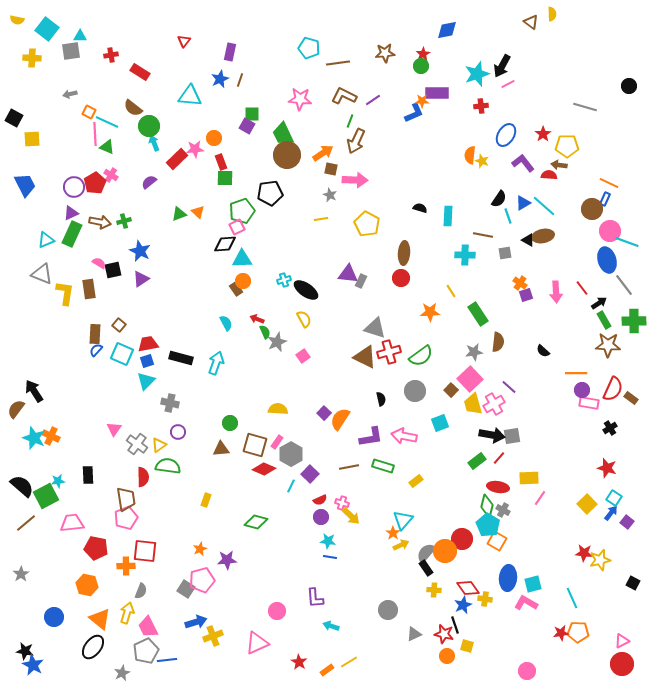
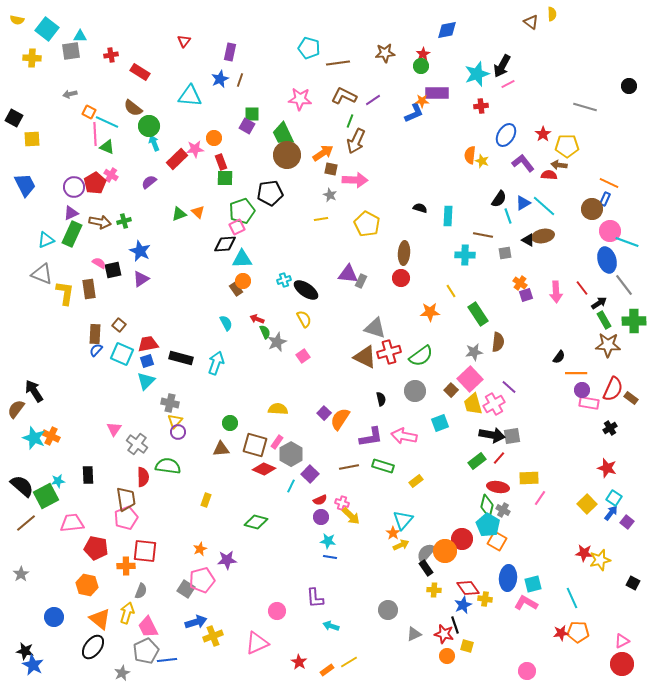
black semicircle at (543, 351): moved 16 px right, 6 px down; rotated 96 degrees counterclockwise
yellow triangle at (159, 445): moved 16 px right, 24 px up; rotated 14 degrees counterclockwise
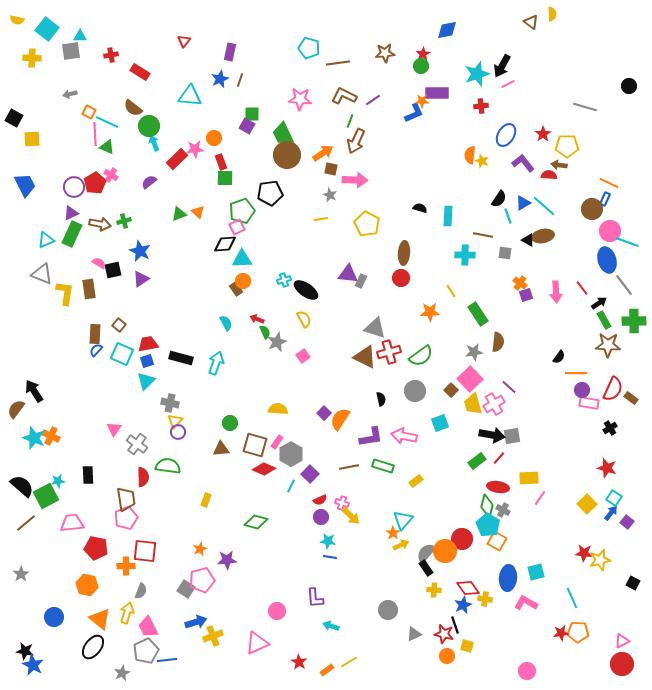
brown arrow at (100, 222): moved 2 px down
gray square at (505, 253): rotated 16 degrees clockwise
cyan square at (533, 584): moved 3 px right, 12 px up
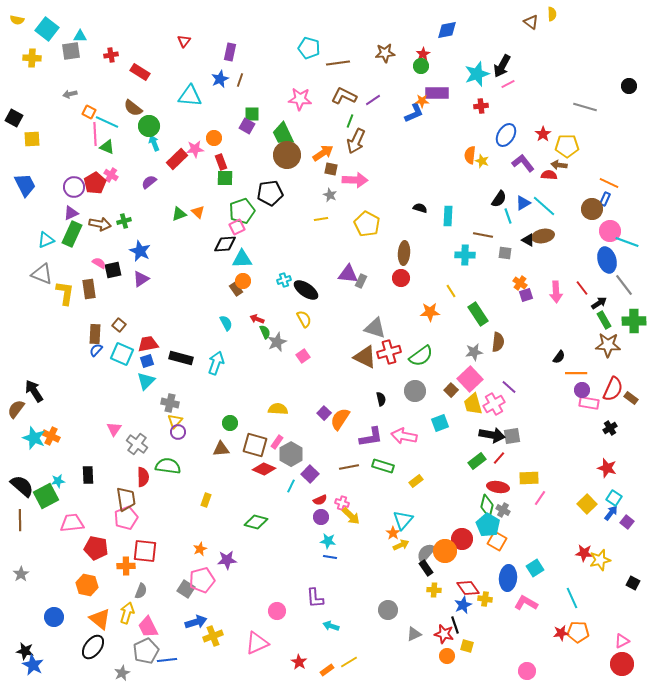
brown line at (26, 523): moved 6 px left, 3 px up; rotated 50 degrees counterclockwise
cyan square at (536, 572): moved 1 px left, 4 px up; rotated 18 degrees counterclockwise
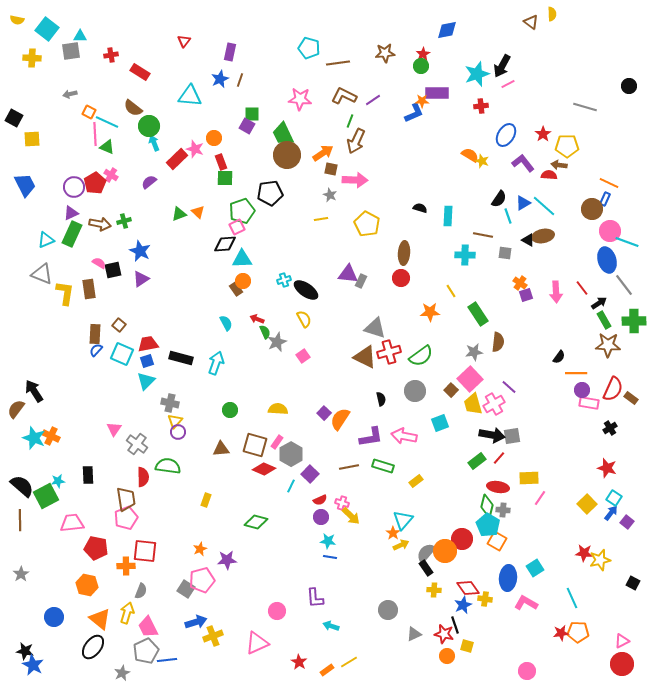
pink star at (195, 149): rotated 24 degrees clockwise
orange semicircle at (470, 155): rotated 114 degrees clockwise
green circle at (230, 423): moved 13 px up
gray cross at (503, 510): rotated 24 degrees counterclockwise
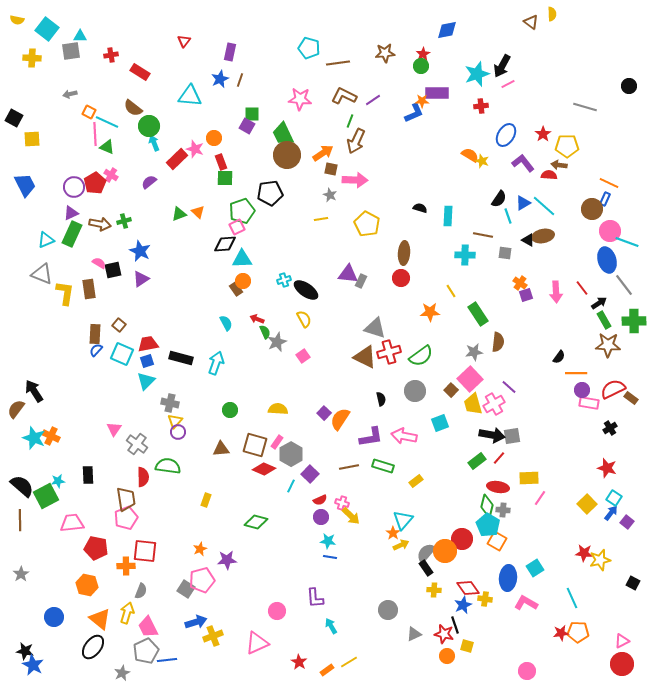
red semicircle at (613, 389): rotated 140 degrees counterclockwise
cyan arrow at (331, 626): rotated 42 degrees clockwise
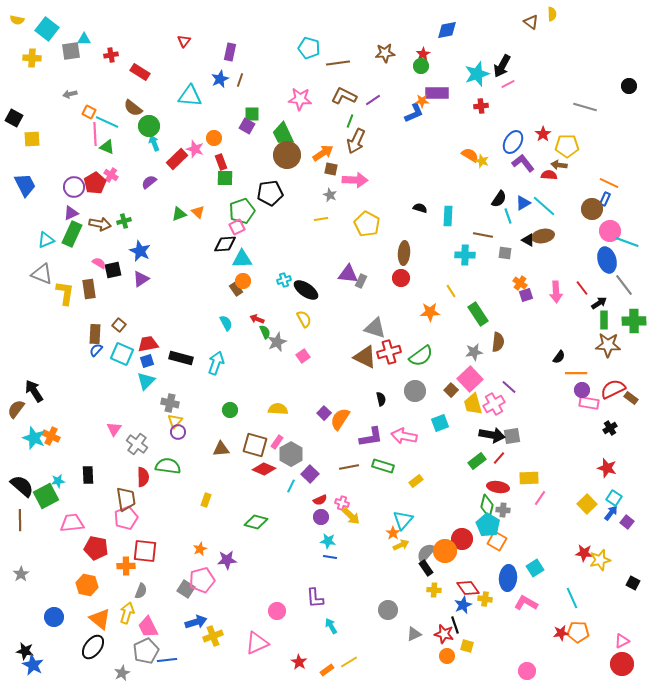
cyan triangle at (80, 36): moved 4 px right, 3 px down
blue ellipse at (506, 135): moved 7 px right, 7 px down
green rectangle at (604, 320): rotated 30 degrees clockwise
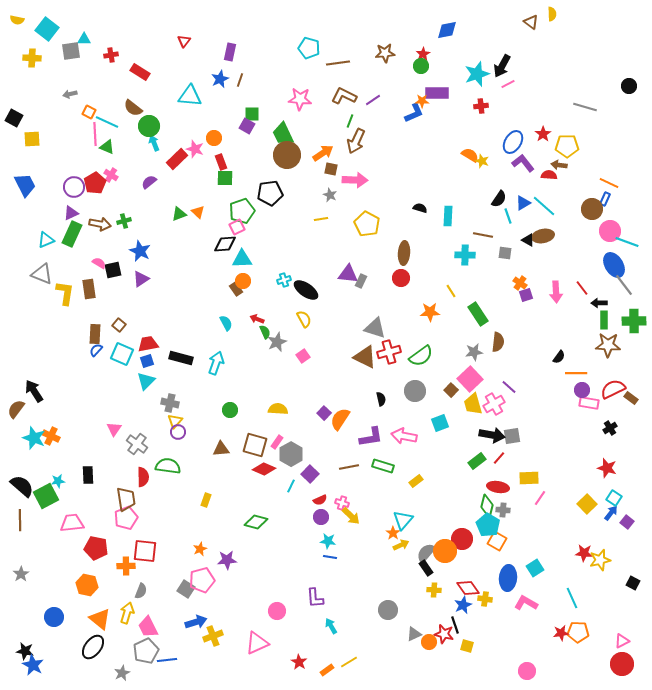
blue ellipse at (607, 260): moved 7 px right, 5 px down; rotated 15 degrees counterclockwise
black arrow at (599, 303): rotated 147 degrees counterclockwise
orange circle at (447, 656): moved 18 px left, 14 px up
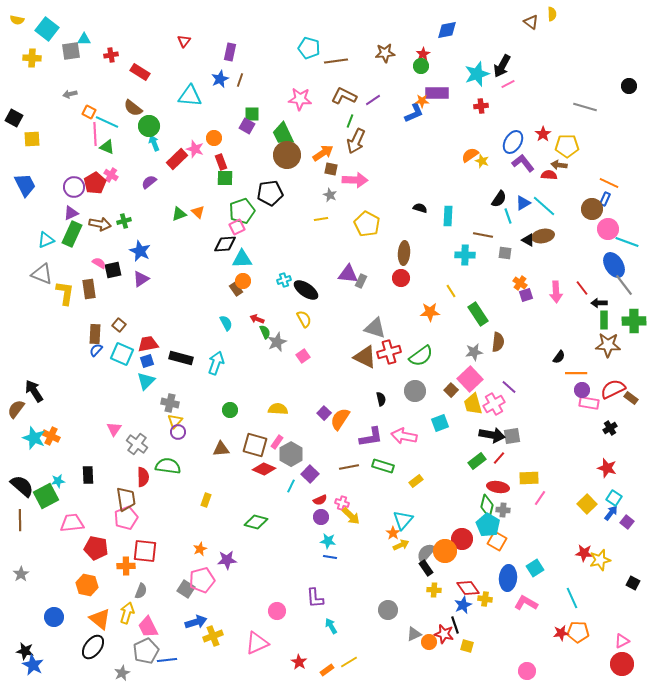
brown line at (338, 63): moved 2 px left, 2 px up
orange semicircle at (470, 155): rotated 66 degrees counterclockwise
pink circle at (610, 231): moved 2 px left, 2 px up
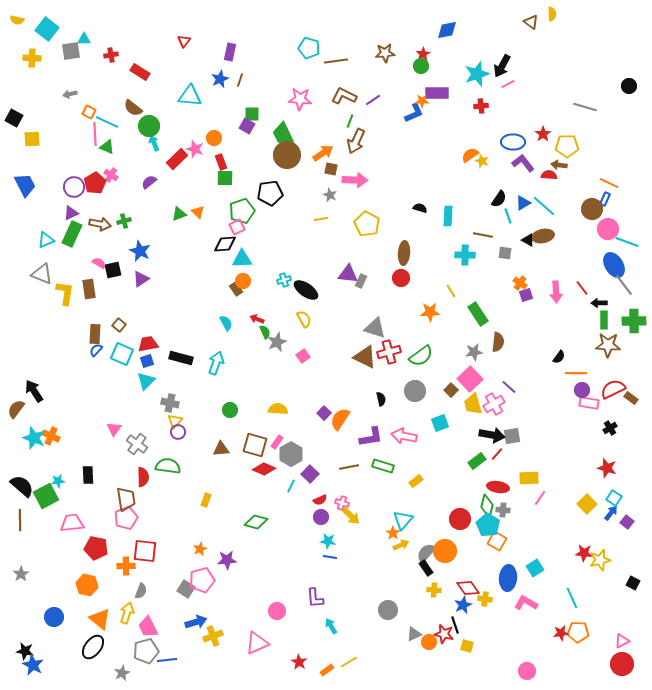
blue ellipse at (513, 142): rotated 60 degrees clockwise
red line at (499, 458): moved 2 px left, 4 px up
red circle at (462, 539): moved 2 px left, 20 px up
gray pentagon at (146, 651): rotated 10 degrees clockwise
